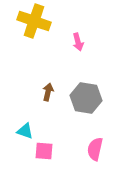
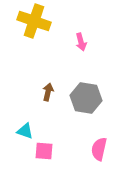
pink arrow: moved 3 px right
pink semicircle: moved 4 px right
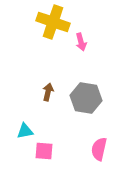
yellow cross: moved 19 px right, 1 px down
cyan triangle: rotated 30 degrees counterclockwise
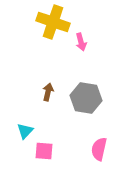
cyan triangle: rotated 36 degrees counterclockwise
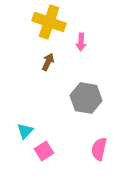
yellow cross: moved 4 px left
pink arrow: rotated 18 degrees clockwise
brown arrow: moved 30 px up; rotated 12 degrees clockwise
pink square: rotated 36 degrees counterclockwise
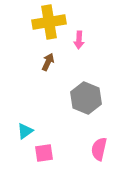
yellow cross: rotated 28 degrees counterclockwise
pink arrow: moved 2 px left, 2 px up
gray hexagon: rotated 12 degrees clockwise
cyan triangle: rotated 12 degrees clockwise
pink square: moved 2 px down; rotated 24 degrees clockwise
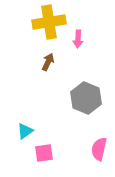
pink arrow: moved 1 px left, 1 px up
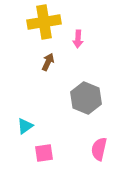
yellow cross: moved 5 px left
cyan triangle: moved 5 px up
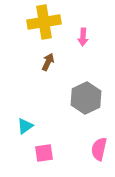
pink arrow: moved 5 px right, 2 px up
gray hexagon: rotated 12 degrees clockwise
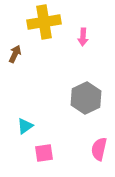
brown arrow: moved 33 px left, 8 px up
